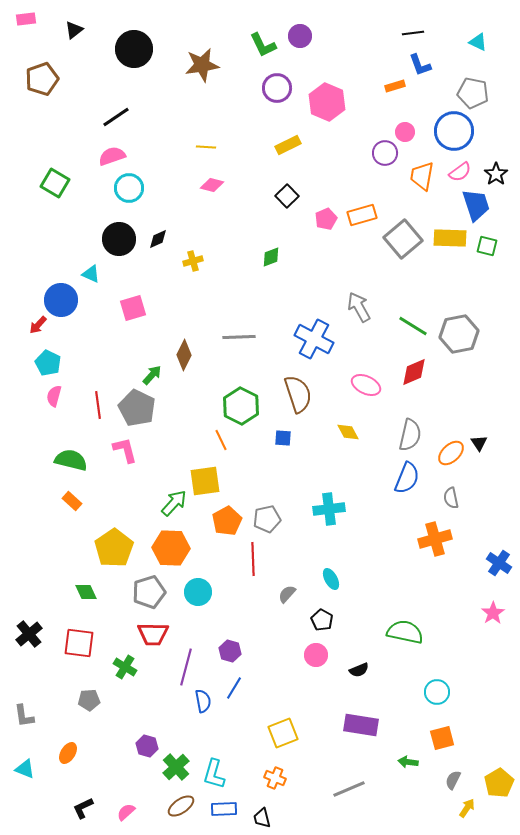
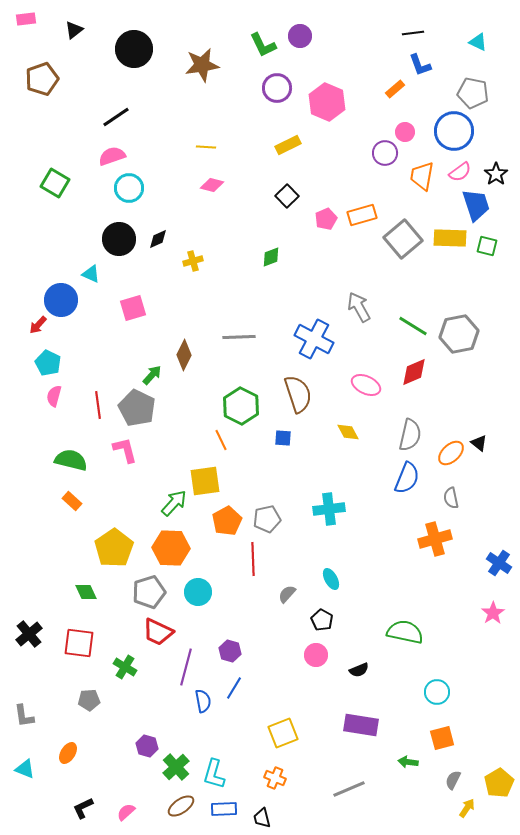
orange rectangle at (395, 86): moved 3 px down; rotated 24 degrees counterclockwise
black triangle at (479, 443): rotated 18 degrees counterclockwise
red trapezoid at (153, 634): moved 5 px right, 2 px up; rotated 24 degrees clockwise
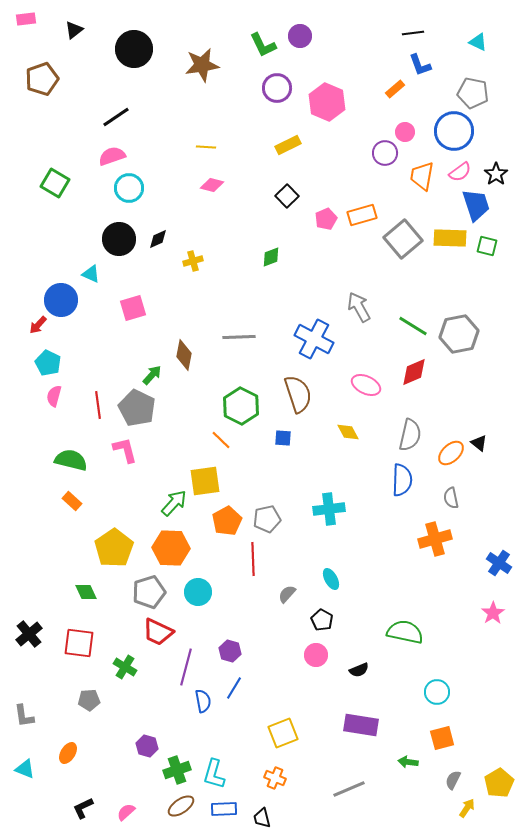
brown diamond at (184, 355): rotated 16 degrees counterclockwise
orange line at (221, 440): rotated 20 degrees counterclockwise
blue semicircle at (407, 478): moved 5 px left, 2 px down; rotated 20 degrees counterclockwise
green cross at (176, 767): moved 1 px right, 3 px down; rotated 24 degrees clockwise
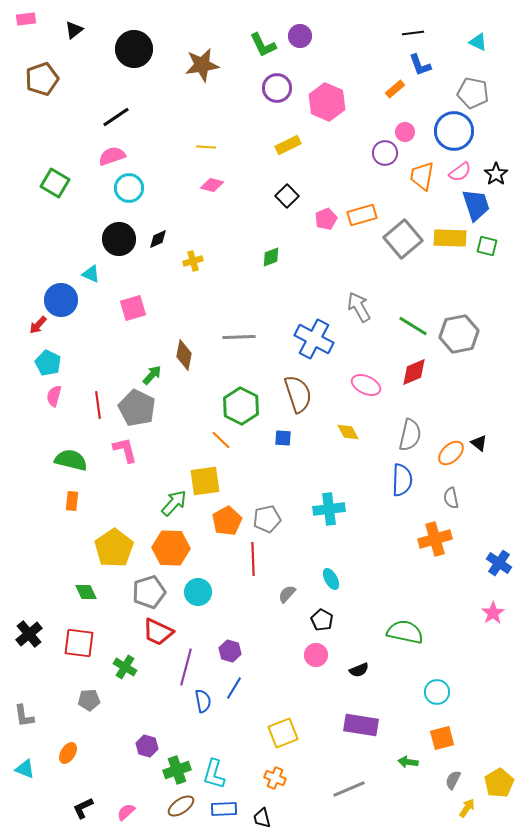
orange rectangle at (72, 501): rotated 54 degrees clockwise
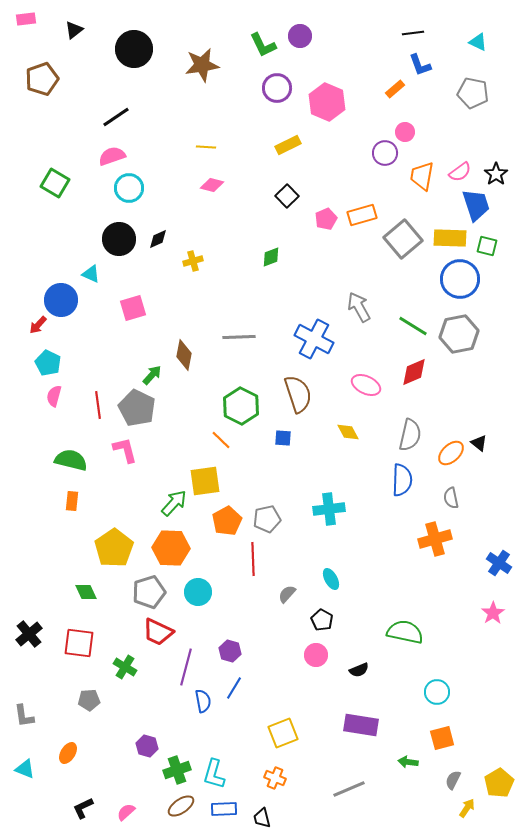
blue circle at (454, 131): moved 6 px right, 148 px down
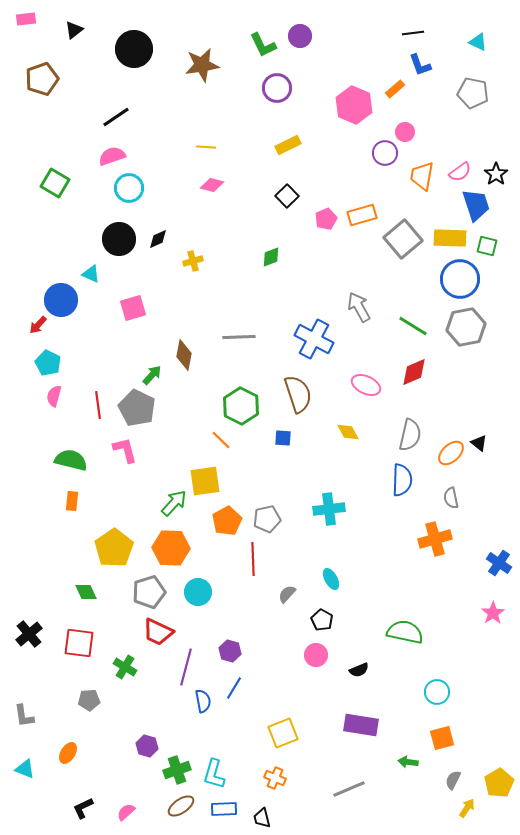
pink hexagon at (327, 102): moved 27 px right, 3 px down
gray hexagon at (459, 334): moved 7 px right, 7 px up
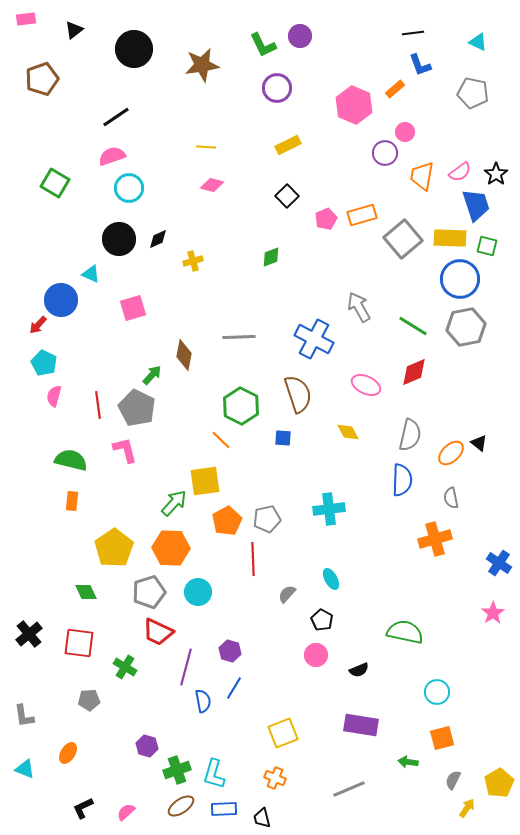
cyan pentagon at (48, 363): moved 4 px left
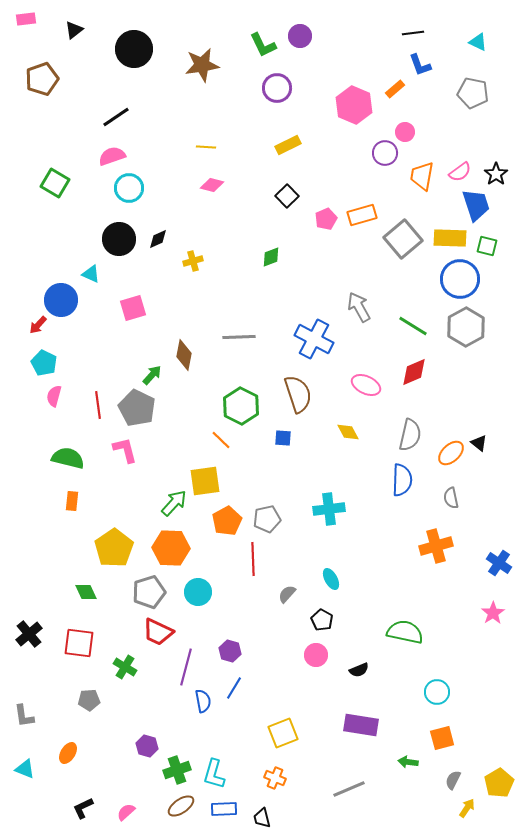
gray hexagon at (466, 327): rotated 18 degrees counterclockwise
green semicircle at (71, 460): moved 3 px left, 2 px up
orange cross at (435, 539): moved 1 px right, 7 px down
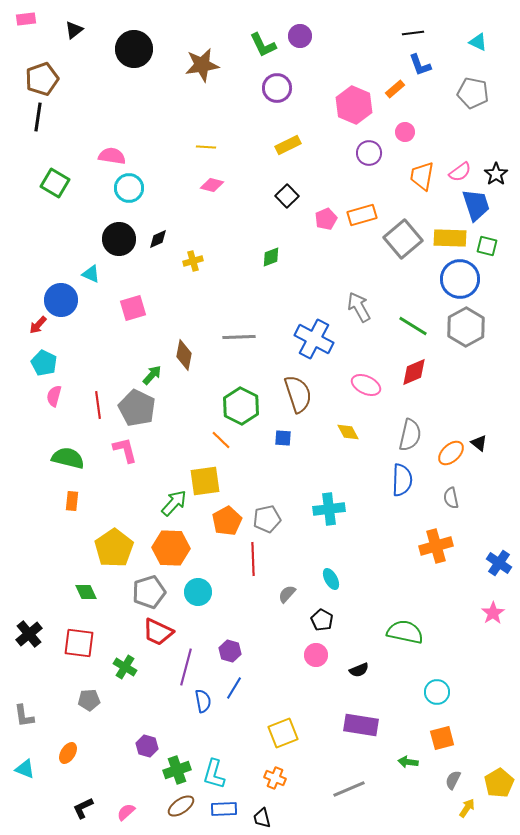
black line at (116, 117): moved 78 px left; rotated 48 degrees counterclockwise
purple circle at (385, 153): moved 16 px left
pink semicircle at (112, 156): rotated 28 degrees clockwise
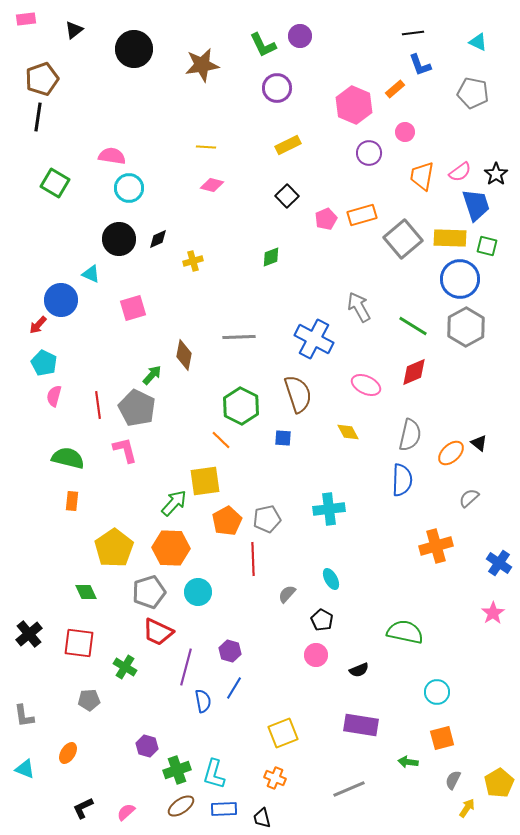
gray semicircle at (451, 498): moved 18 px right; rotated 60 degrees clockwise
